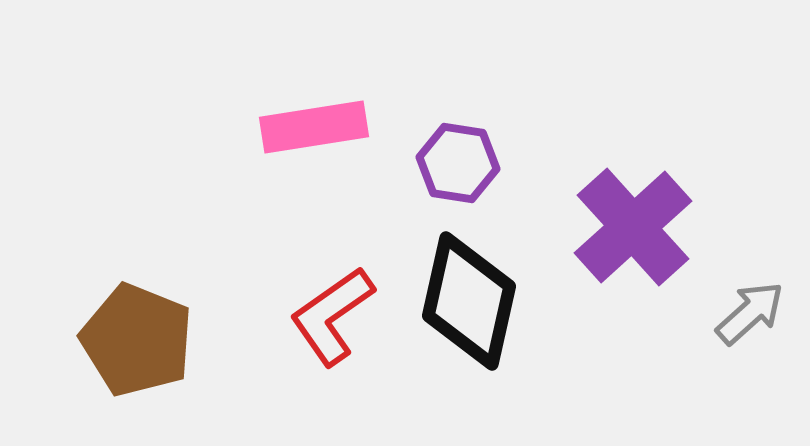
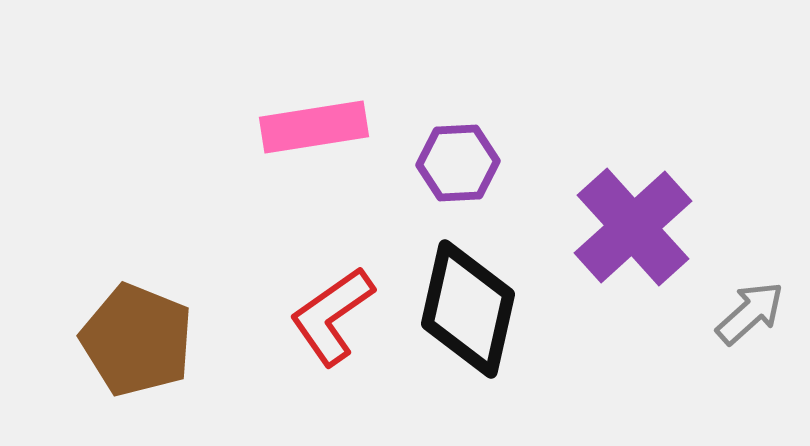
purple hexagon: rotated 12 degrees counterclockwise
black diamond: moved 1 px left, 8 px down
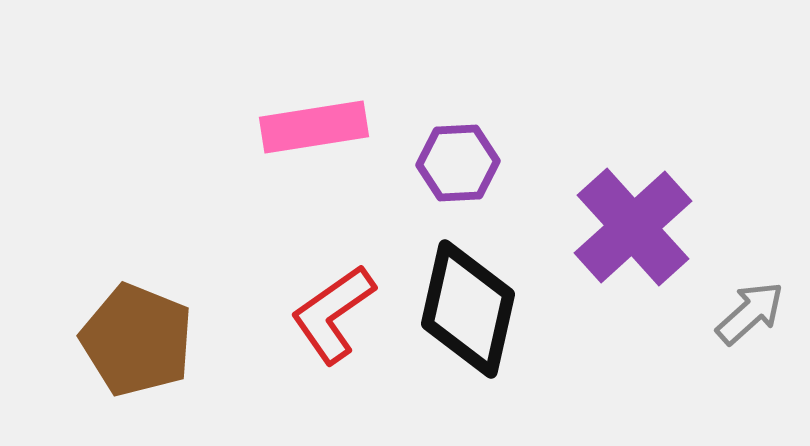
red L-shape: moved 1 px right, 2 px up
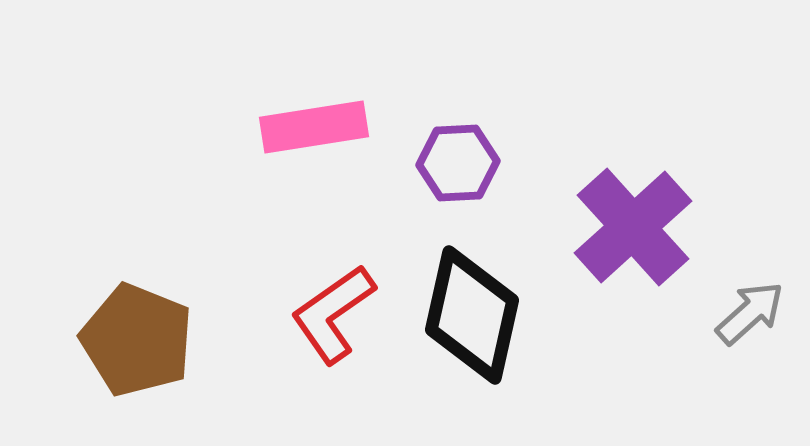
black diamond: moved 4 px right, 6 px down
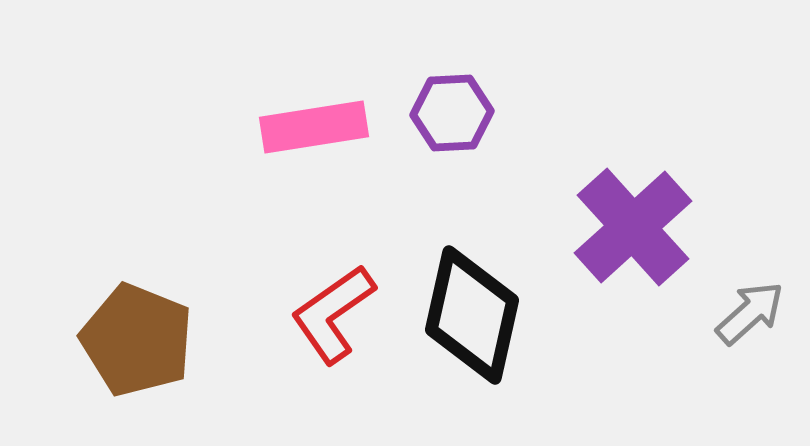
purple hexagon: moved 6 px left, 50 px up
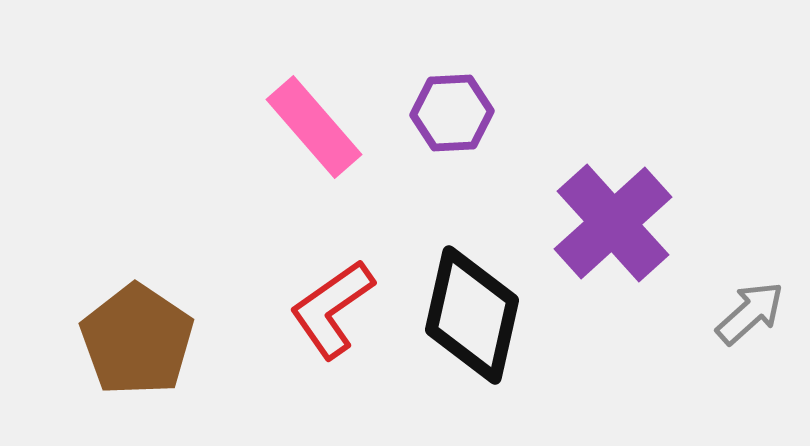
pink rectangle: rotated 58 degrees clockwise
purple cross: moved 20 px left, 4 px up
red L-shape: moved 1 px left, 5 px up
brown pentagon: rotated 12 degrees clockwise
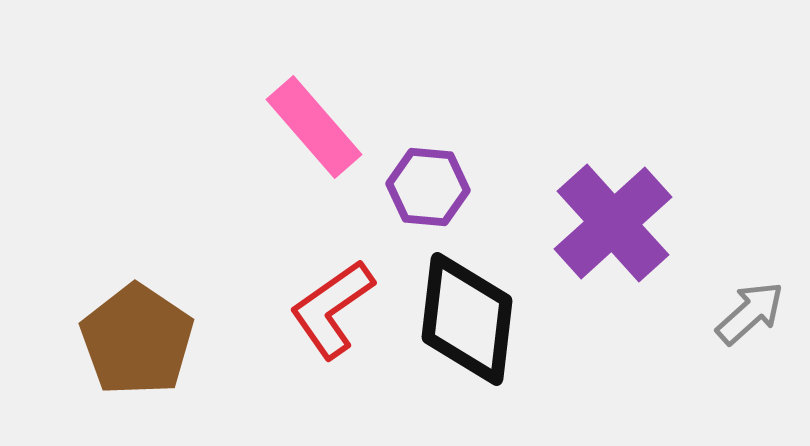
purple hexagon: moved 24 px left, 74 px down; rotated 8 degrees clockwise
black diamond: moved 5 px left, 4 px down; rotated 6 degrees counterclockwise
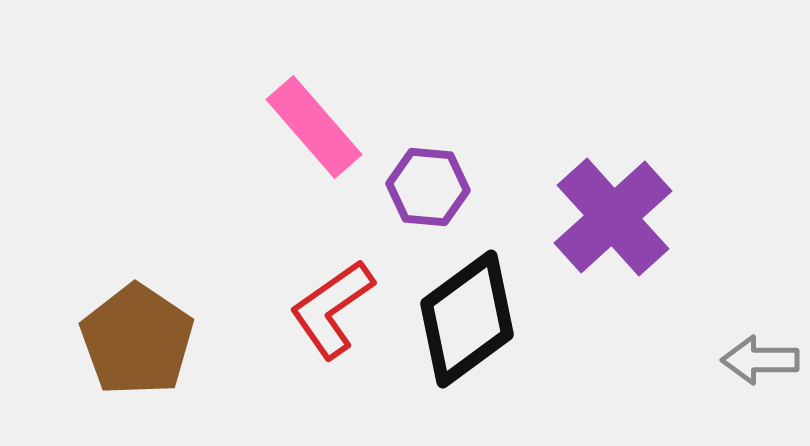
purple cross: moved 6 px up
gray arrow: moved 10 px right, 47 px down; rotated 138 degrees counterclockwise
black diamond: rotated 47 degrees clockwise
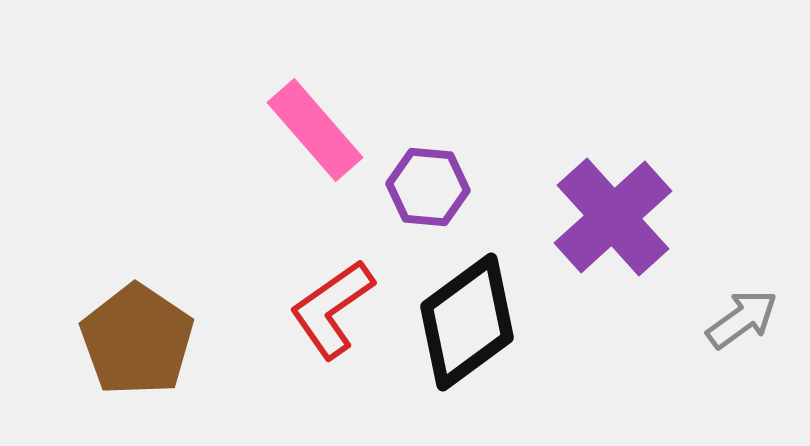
pink rectangle: moved 1 px right, 3 px down
black diamond: moved 3 px down
gray arrow: moved 18 px left, 41 px up; rotated 144 degrees clockwise
